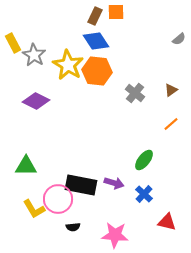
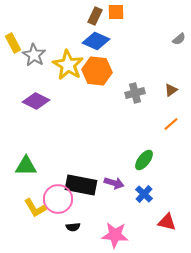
blue diamond: rotated 32 degrees counterclockwise
gray cross: rotated 36 degrees clockwise
yellow L-shape: moved 1 px right, 1 px up
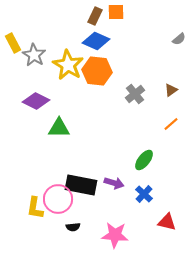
gray cross: moved 1 px down; rotated 24 degrees counterclockwise
green triangle: moved 33 px right, 38 px up
yellow L-shape: rotated 40 degrees clockwise
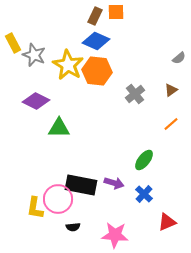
gray semicircle: moved 19 px down
gray star: rotated 10 degrees counterclockwise
red triangle: rotated 36 degrees counterclockwise
